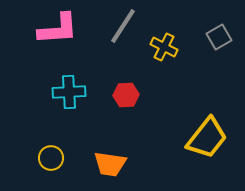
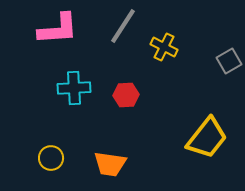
gray square: moved 10 px right, 24 px down
cyan cross: moved 5 px right, 4 px up
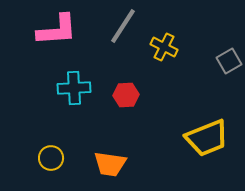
pink L-shape: moved 1 px left, 1 px down
yellow trapezoid: rotated 30 degrees clockwise
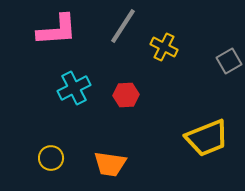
cyan cross: rotated 24 degrees counterclockwise
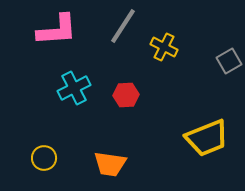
yellow circle: moved 7 px left
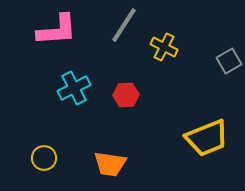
gray line: moved 1 px right, 1 px up
